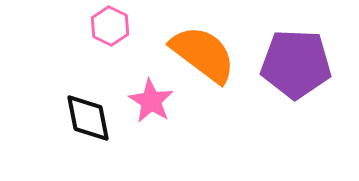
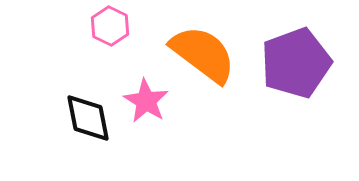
purple pentagon: moved 1 px up; rotated 22 degrees counterclockwise
pink star: moved 5 px left
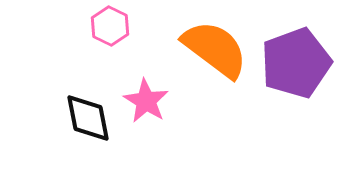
orange semicircle: moved 12 px right, 5 px up
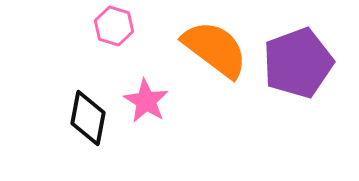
pink hexagon: moved 4 px right; rotated 9 degrees counterclockwise
purple pentagon: moved 2 px right
black diamond: rotated 22 degrees clockwise
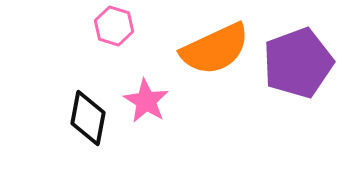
orange semicircle: rotated 118 degrees clockwise
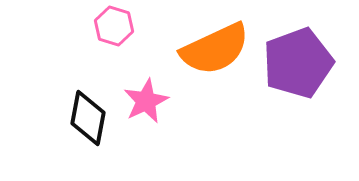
pink star: rotated 15 degrees clockwise
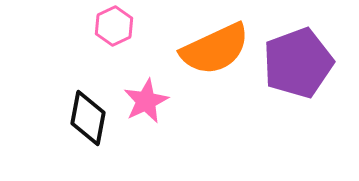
pink hexagon: rotated 18 degrees clockwise
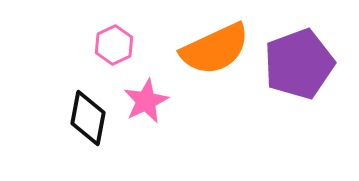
pink hexagon: moved 19 px down
purple pentagon: moved 1 px right, 1 px down
